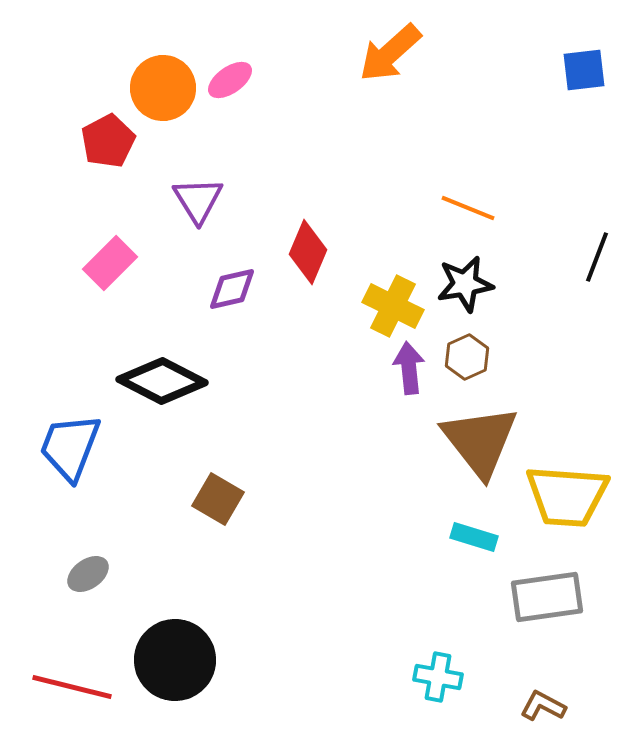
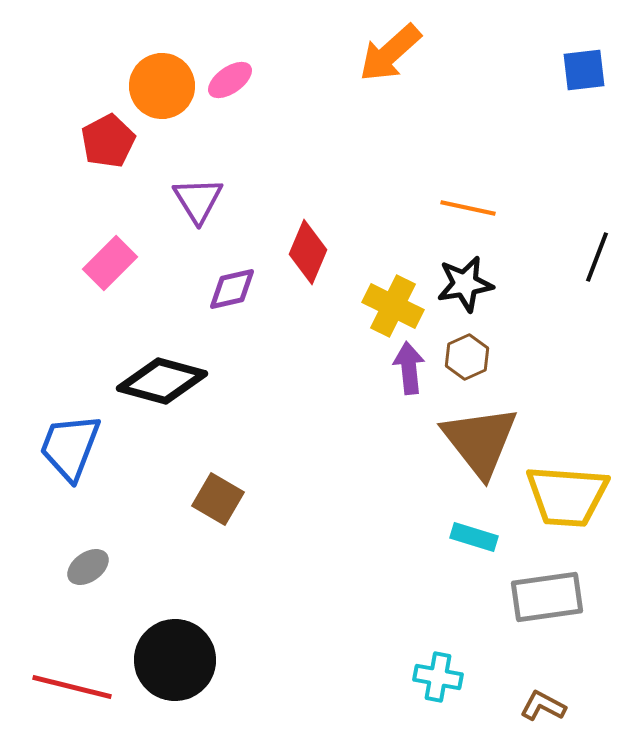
orange circle: moved 1 px left, 2 px up
orange line: rotated 10 degrees counterclockwise
black diamond: rotated 12 degrees counterclockwise
gray ellipse: moved 7 px up
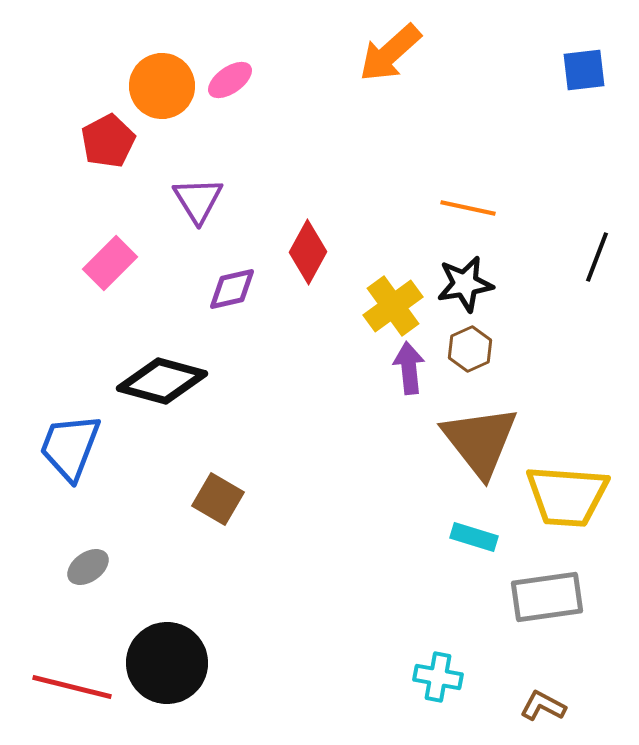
red diamond: rotated 6 degrees clockwise
yellow cross: rotated 28 degrees clockwise
brown hexagon: moved 3 px right, 8 px up
black circle: moved 8 px left, 3 px down
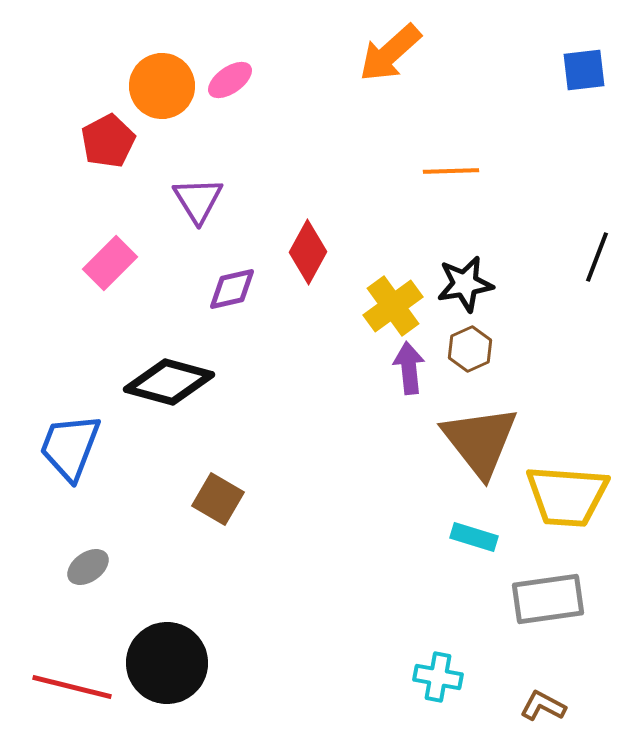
orange line: moved 17 px left, 37 px up; rotated 14 degrees counterclockwise
black diamond: moved 7 px right, 1 px down
gray rectangle: moved 1 px right, 2 px down
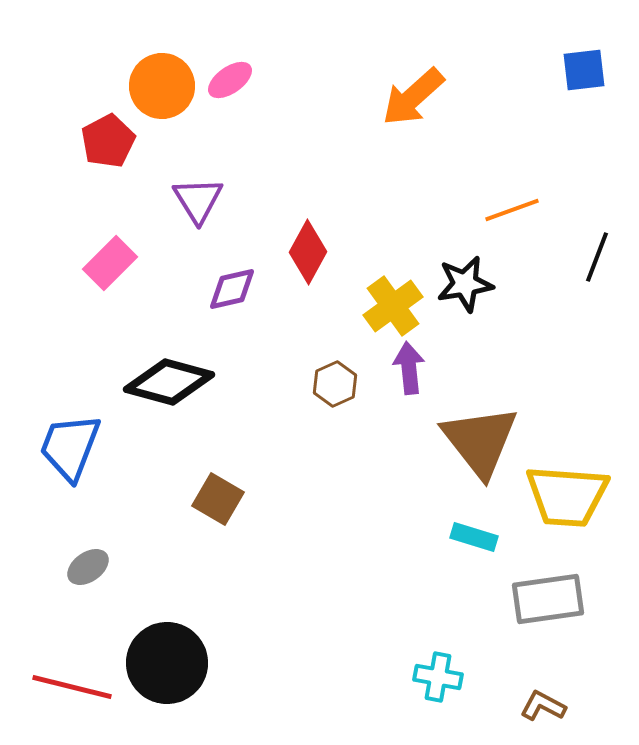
orange arrow: moved 23 px right, 44 px down
orange line: moved 61 px right, 39 px down; rotated 18 degrees counterclockwise
brown hexagon: moved 135 px left, 35 px down
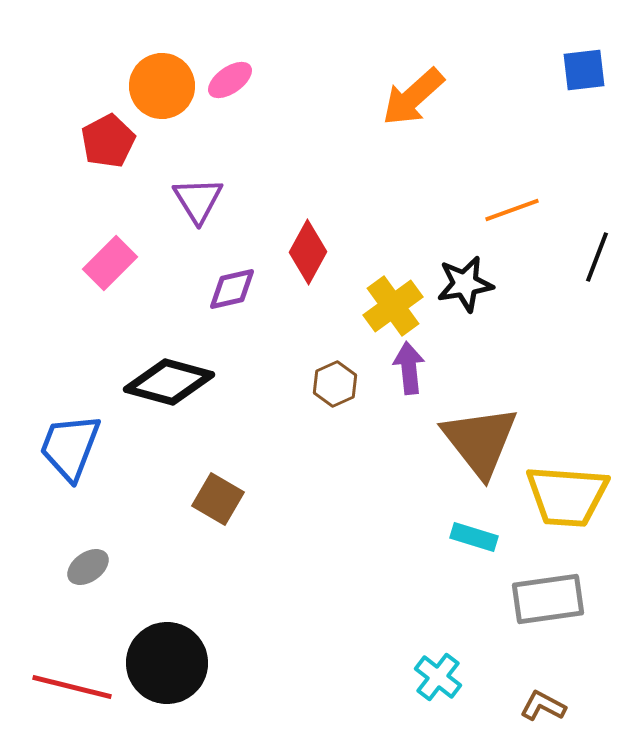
cyan cross: rotated 27 degrees clockwise
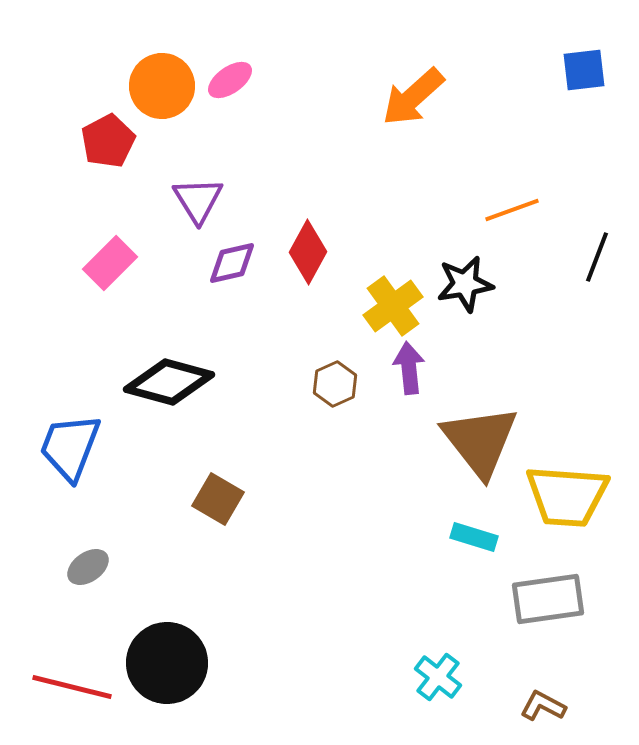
purple diamond: moved 26 px up
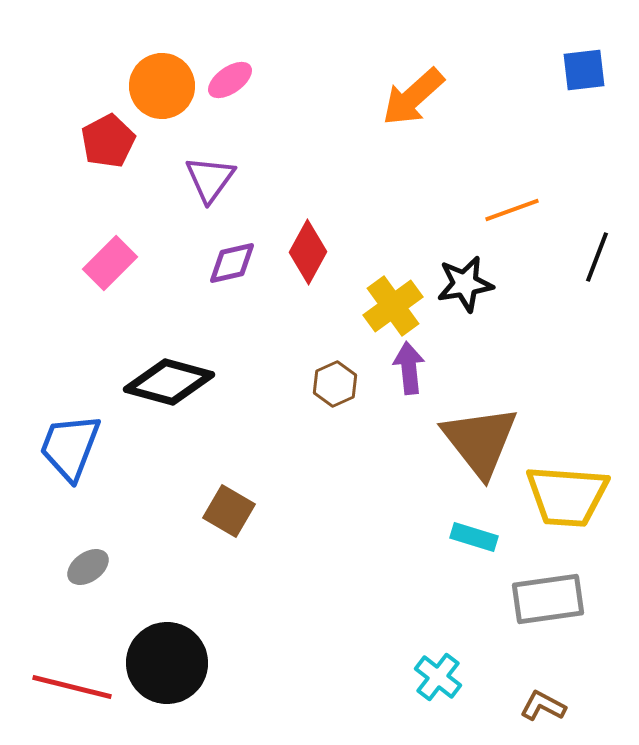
purple triangle: moved 12 px right, 21 px up; rotated 8 degrees clockwise
brown square: moved 11 px right, 12 px down
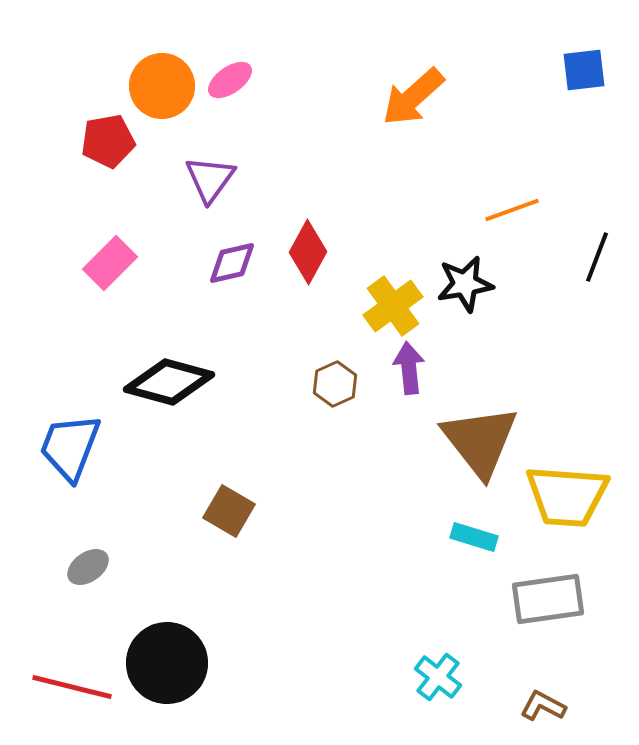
red pentagon: rotated 18 degrees clockwise
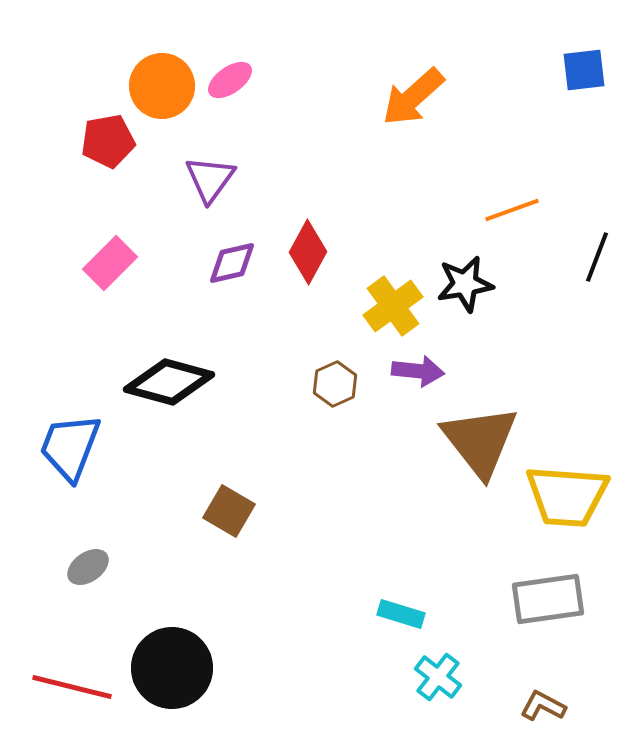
purple arrow: moved 9 px right, 3 px down; rotated 102 degrees clockwise
cyan rectangle: moved 73 px left, 77 px down
black circle: moved 5 px right, 5 px down
